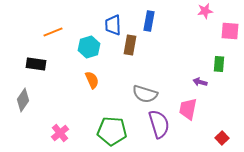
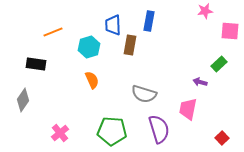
green rectangle: rotated 42 degrees clockwise
gray semicircle: moved 1 px left
purple semicircle: moved 5 px down
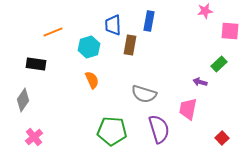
pink cross: moved 26 px left, 4 px down
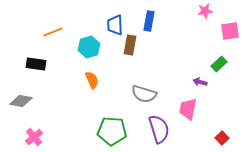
blue trapezoid: moved 2 px right
pink square: rotated 12 degrees counterclockwise
gray diamond: moved 2 px left, 1 px down; rotated 65 degrees clockwise
